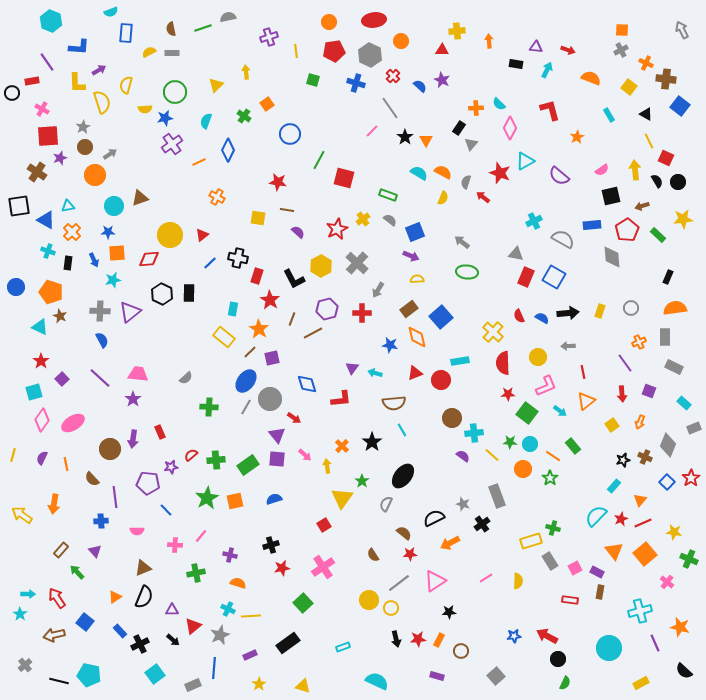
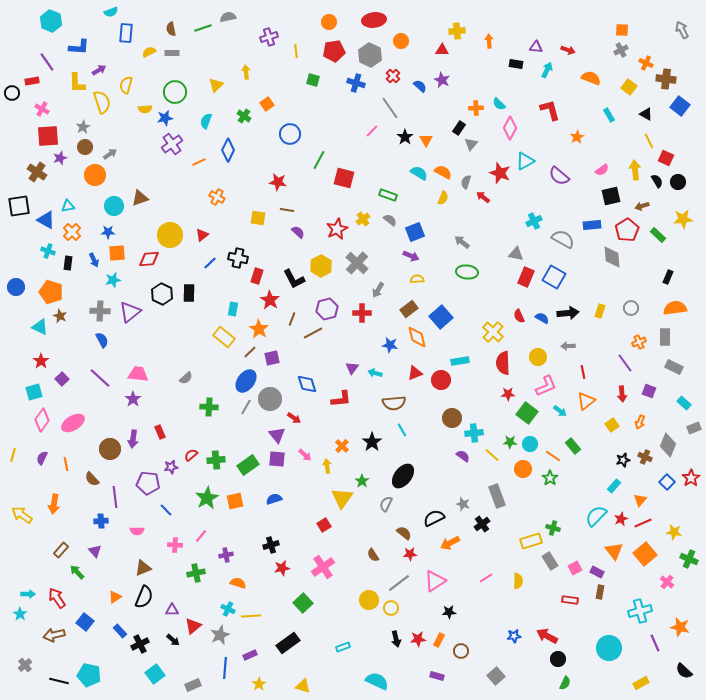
purple cross at (230, 555): moved 4 px left; rotated 24 degrees counterclockwise
blue line at (214, 668): moved 11 px right
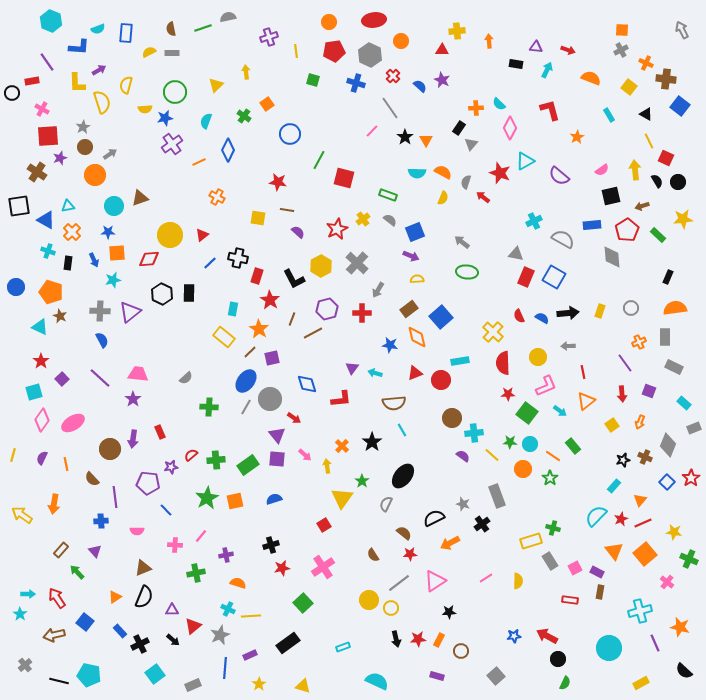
cyan semicircle at (111, 12): moved 13 px left, 17 px down
cyan semicircle at (419, 173): moved 2 px left; rotated 150 degrees clockwise
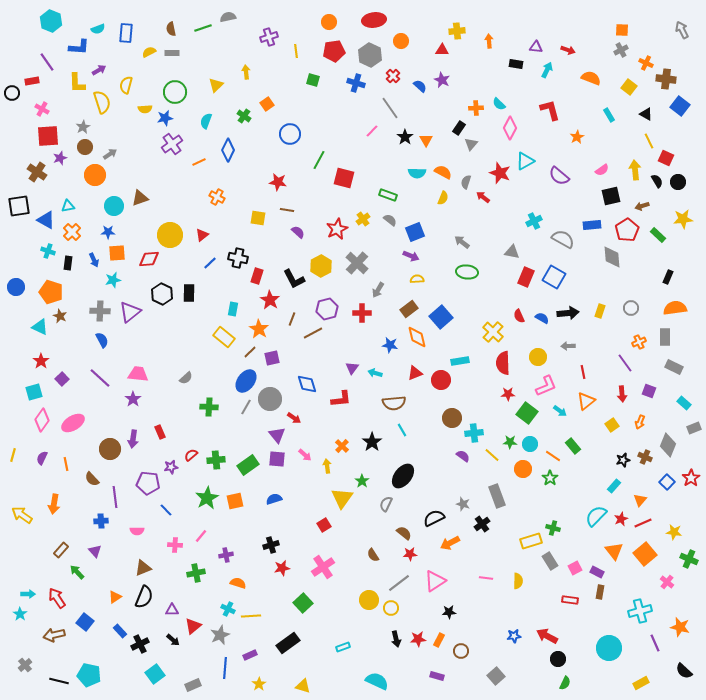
gray triangle at (516, 254): moved 4 px left, 2 px up
pink line at (486, 578): rotated 40 degrees clockwise
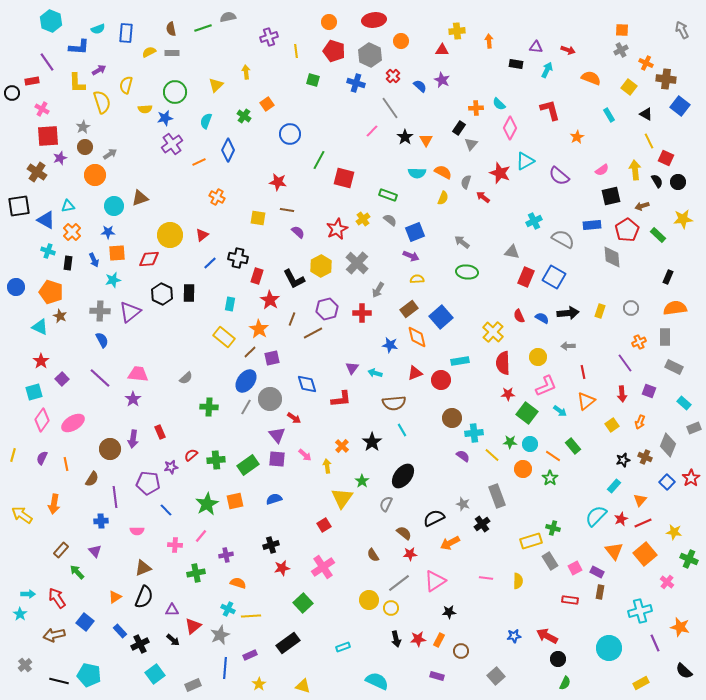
red pentagon at (334, 51): rotated 25 degrees clockwise
cyan rectangle at (233, 309): moved 3 px left, 5 px up
brown semicircle at (92, 479): rotated 105 degrees counterclockwise
green star at (207, 498): moved 6 px down
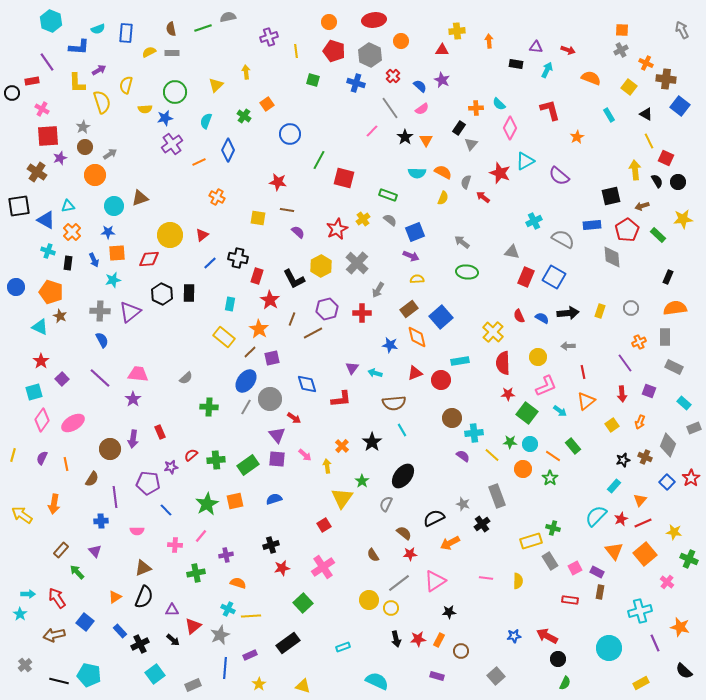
pink semicircle at (602, 170): moved 180 px left, 61 px up
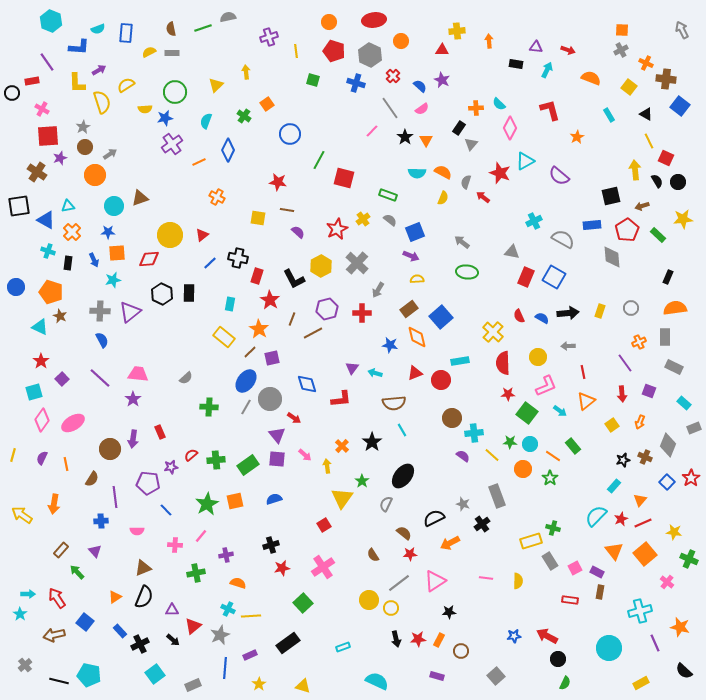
yellow semicircle at (126, 85): rotated 42 degrees clockwise
